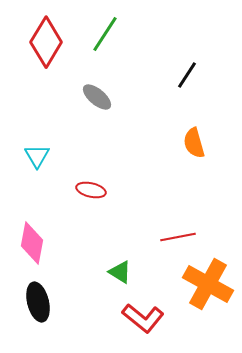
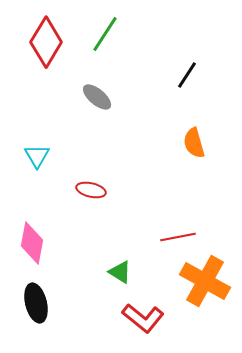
orange cross: moved 3 px left, 3 px up
black ellipse: moved 2 px left, 1 px down
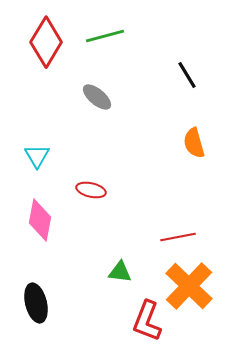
green line: moved 2 px down; rotated 42 degrees clockwise
black line: rotated 64 degrees counterclockwise
pink diamond: moved 8 px right, 23 px up
green triangle: rotated 25 degrees counterclockwise
orange cross: moved 16 px left, 5 px down; rotated 15 degrees clockwise
red L-shape: moved 4 px right, 3 px down; rotated 72 degrees clockwise
